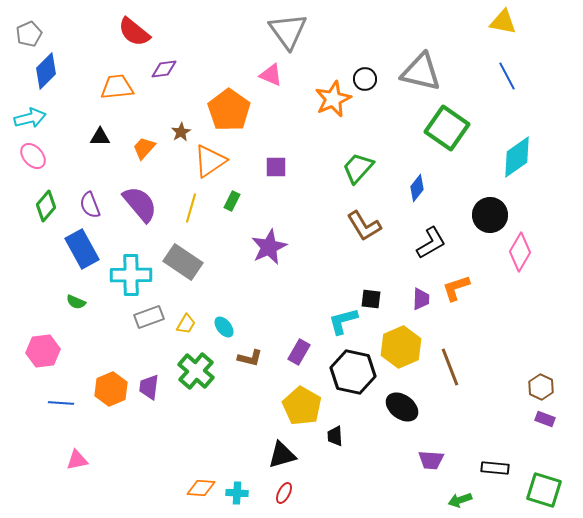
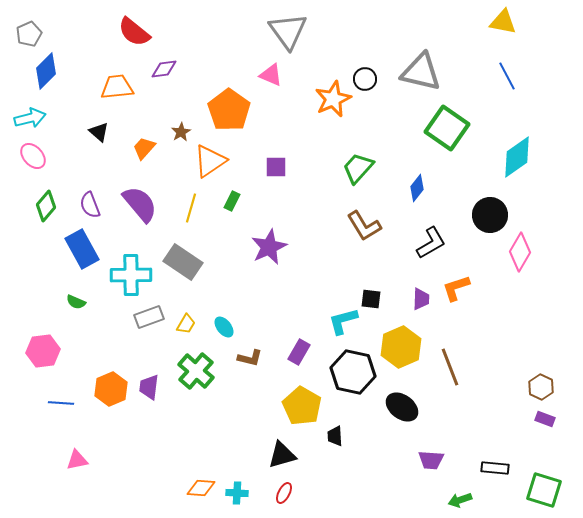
black triangle at (100, 137): moved 1 px left, 5 px up; rotated 40 degrees clockwise
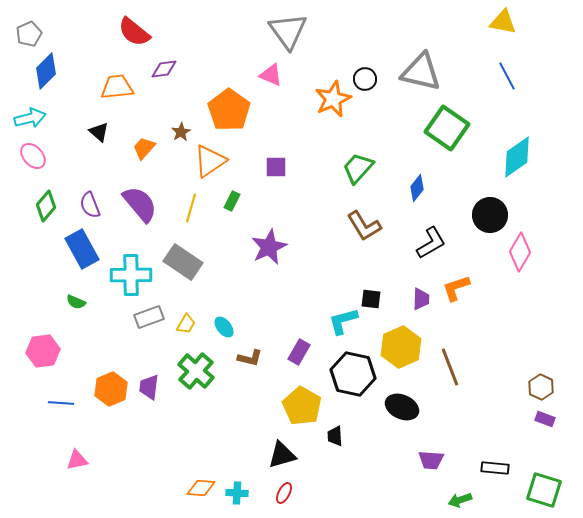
black hexagon at (353, 372): moved 2 px down
black ellipse at (402, 407): rotated 12 degrees counterclockwise
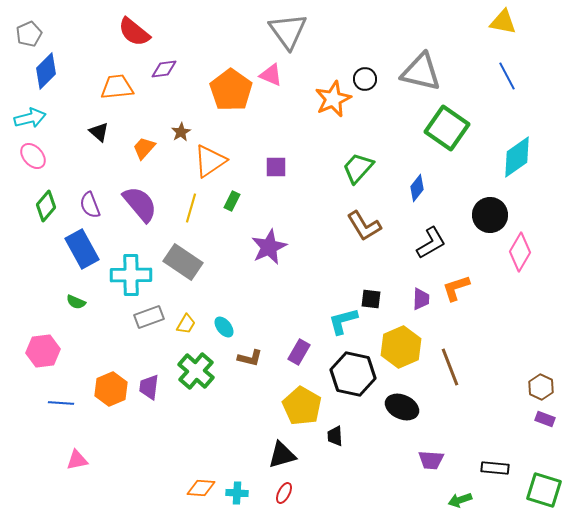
orange pentagon at (229, 110): moved 2 px right, 20 px up
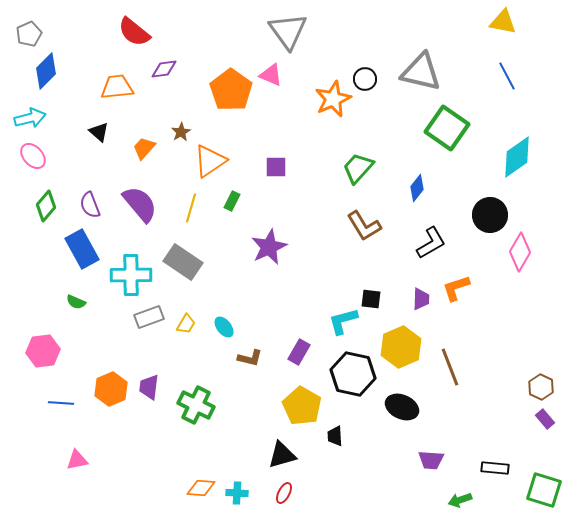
green cross at (196, 371): moved 34 px down; rotated 15 degrees counterclockwise
purple rectangle at (545, 419): rotated 30 degrees clockwise
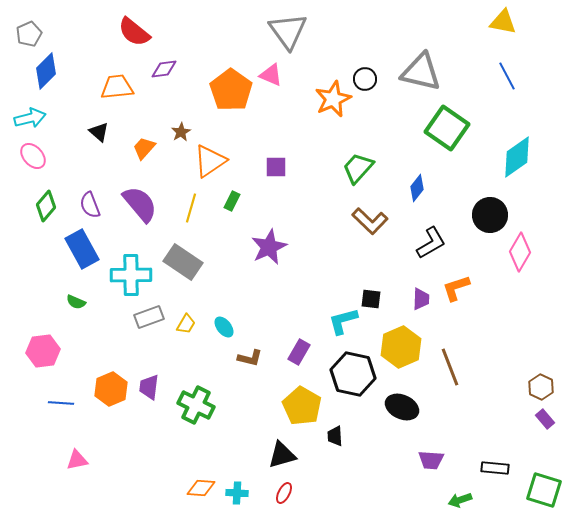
brown L-shape at (364, 226): moved 6 px right, 5 px up; rotated 15 degrees counterclockwise
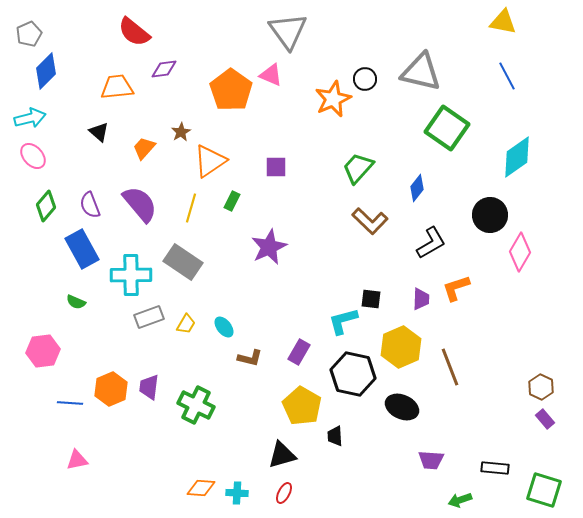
blue line at (61, 403): moved 9 px right
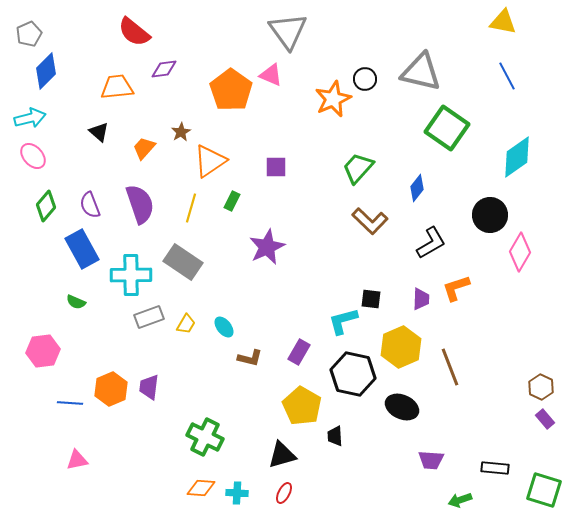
purple semicircle at (140, 204): rotated 21 degrees clockwise
purple star at (269, 247): moved 2 px left
green cross at (196, 405): moved 9 px right, 32 px down
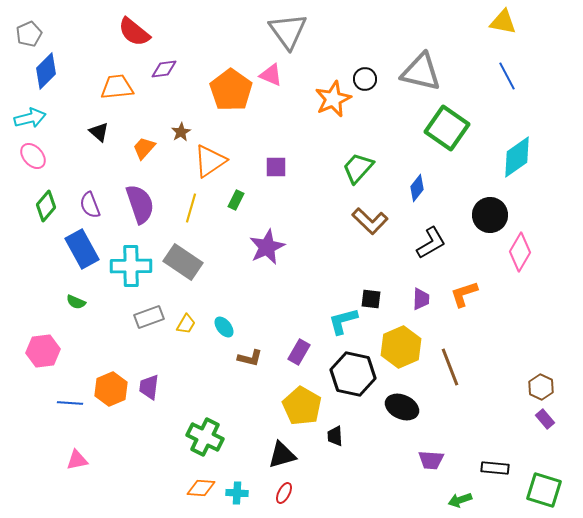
green rectangle at (232, 201): moved 4 px right, 1 px up
cyan cross at (131, 275): moved 9 px up
orange L-shape at (456, 288): moved 8 px right, 6 px down
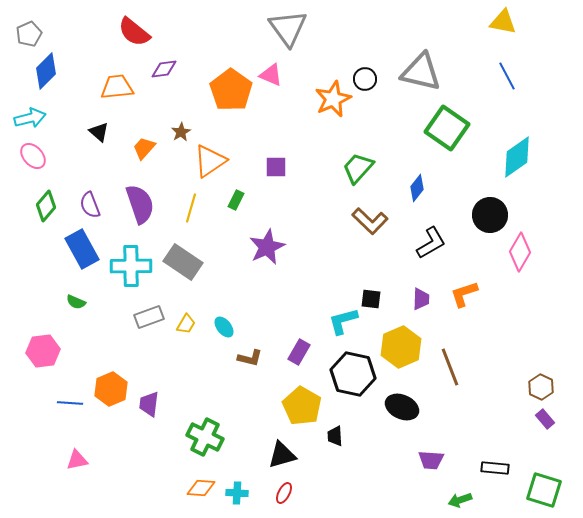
gray triangle at (288, 31): moved 3 px up
purple trapezoid at (149, 387): moved 17 px down
